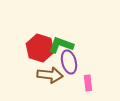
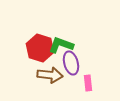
purple ellipse: moved 2 px right, 1 px down
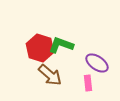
purple ellipse: moved 26 px right; rotated 40 degrees counterclockwise
brown arrow: rotated 35 degrees clockwise
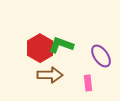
red hexagon: rotated 12 degrees clockwise
purple ellipse: moved 4 px right, 7 px up; rotated 20 degrees clockwise
brown arrow: rotated 40 degrees counterclockwise
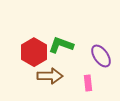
red hexagon: moved 6 px left, 4 px down
brown arrow: moved 1 px down
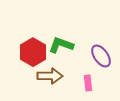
red hexagon: moved 1 px left
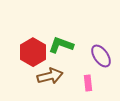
brown arrow: rotated 15 degrees counterclockwise
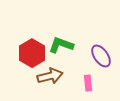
red hexagon: moved 1 px left, 1 px down
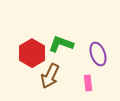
green L-shape: moved 1 px up
purple ellipse: moved 3 px left, 2 px up; rotated 15 degrees clockwise
brown arrow: rotated 130 degrees clockwise
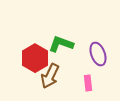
red hexagon: moved 3 px right, 5 px down
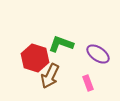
purple ellipse: rotated 35 degrees counterclockwise
red hexagon: rotated 12 degrees counterclockwise
pink rectangle: rotated 14 degrees counterclockwise
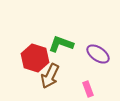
pink rectangle: moved 6 px down
